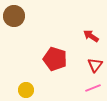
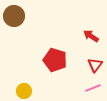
red pentagon: moved 1 px down
yellow circle: moved 2 px left, 1 px down
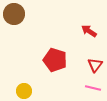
brown circle: moved 2 px up
red arrow: moved 2 px left, 5 px up
pink line: rotated 35 degrees clockwise
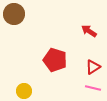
red triangle: moved 2 px left, 2 px down; rotated 21 degrees clockwise
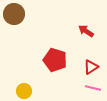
red arrow: moved 3 px left
red triangle: moved 2 px left
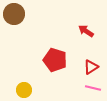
yellow circle: moved 1 px up
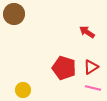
red arrow: moved 1 px right, 1 px down
red pentagon: moved 9 px right, 8 px down
yellow circle: moved 1 px left
